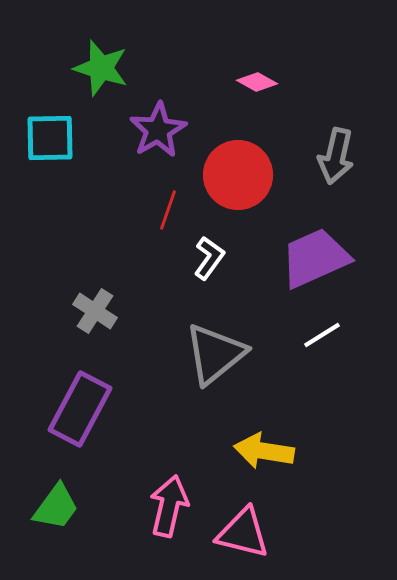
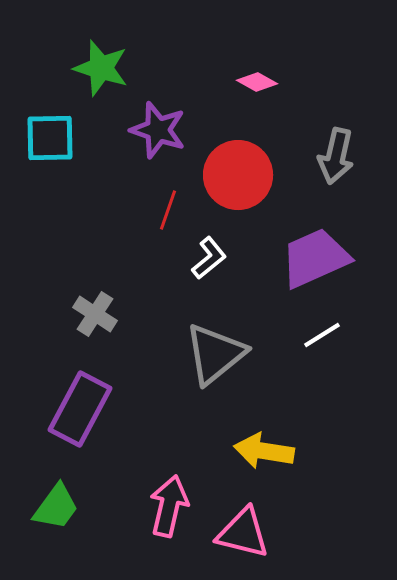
purple star: rotated 24 degrees counterclockwise
white L-shape: rotated 15 degrees clockwise
gray cross: moved 3 px down
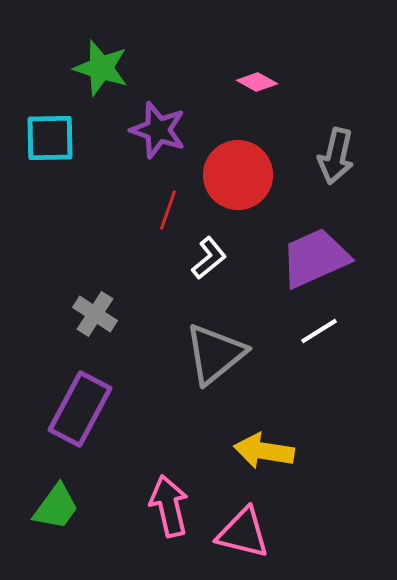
white line: moved 3 px left, 4 px up
pink arrow: rotated 26 degrees counterclockwise
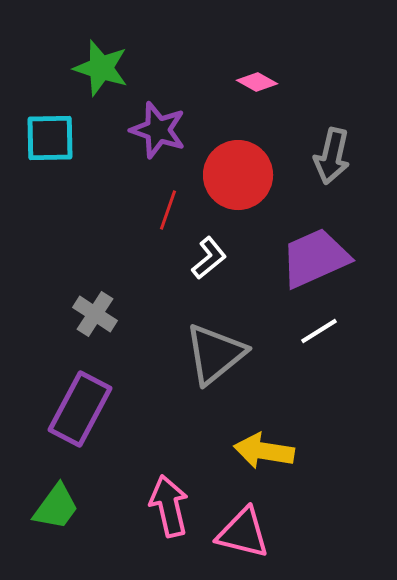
gray arrow: moved 4 px left
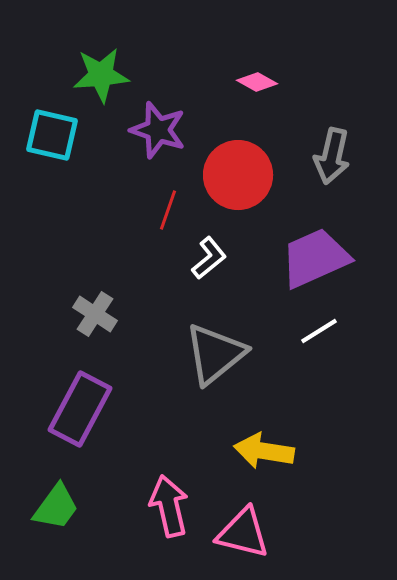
green star: moved 7 px down; rotated 22 degrees counterclockwise
cyan square: moved 2 px right, 3 px up; rotated 14 degrees clockwise
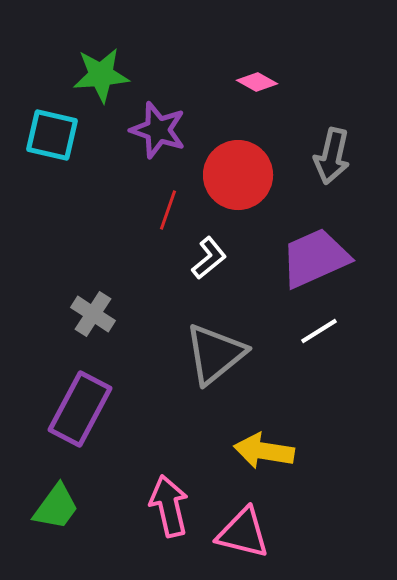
gray cross: moved 2 px left
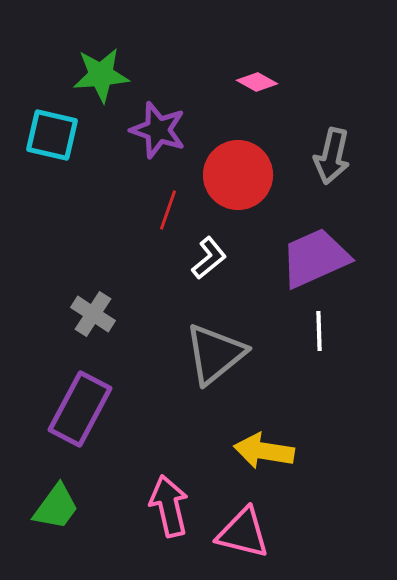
white line: rotated 60 degrees counterclockwise
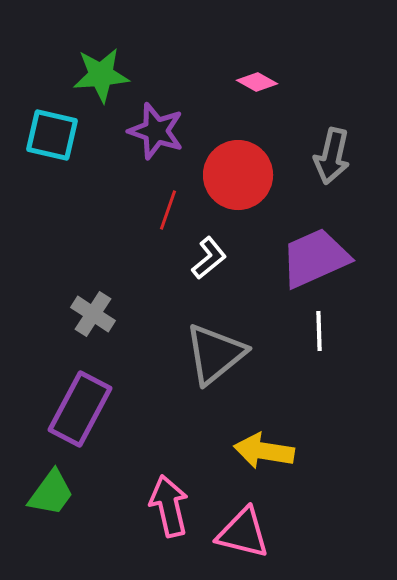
purple star: moved 2 px left, 1 px down
green trapezoid: moved 5 px left, 14 px up
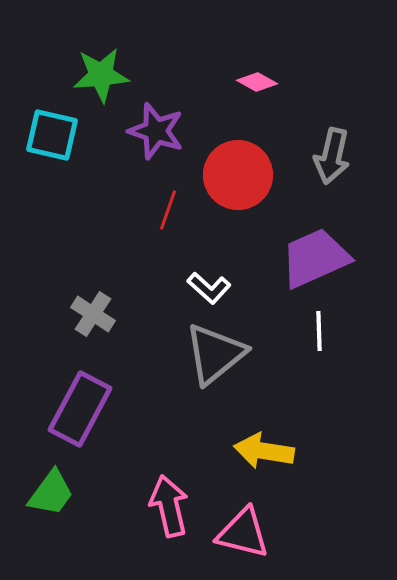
white L-shape: moved 30 px down; rotated 81 degrees clockwise
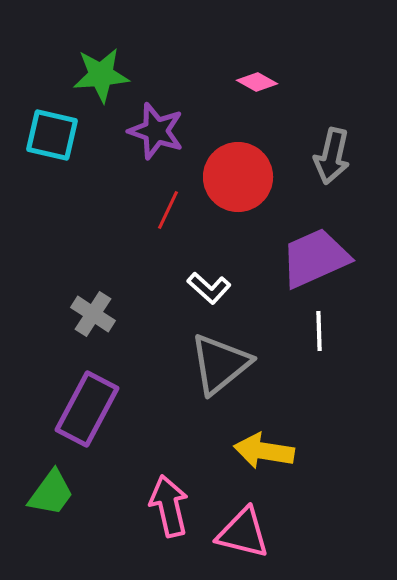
red circle: moved 2 px down
red line: rotated 6 degrees clockwise
gray triangle: moved 5 px right, 10 px down
purple rectangle: moved 7 px right
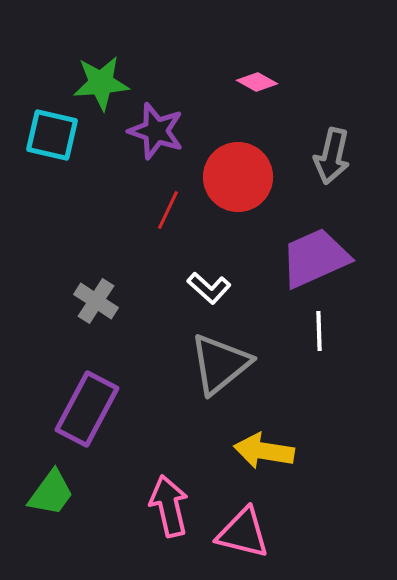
green star: moved 8 px down
gray cross: moved 3 px right, 13 px up
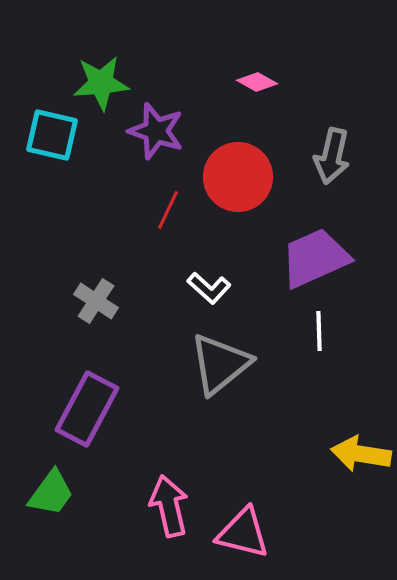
yellow arrow: moved 97 px right, 3 px down
